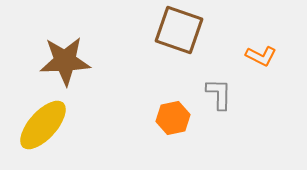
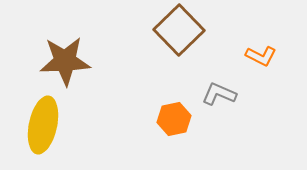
brown square: rotated 27 degrees clockwise
gray L-shape: rotated 68 degrees counterclockwise
orange hexagon: moved 1 px right, 1 px down
yellow ellipse: rotated 30 degrees counterclockwise
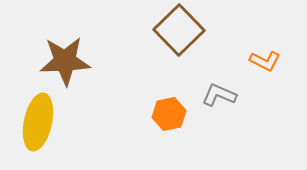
orange L-shape: moved 4 px right, 5 px down
gray L-shape: moved 1 px down
orange hexagon: moved 5 px left, 5 px up
yellow ellipse: moved 5 px left, 3 px up
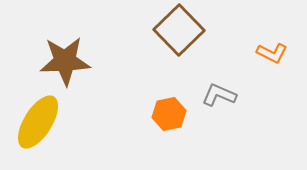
orange L-shape: moved 7 px right, 8 px up
yellow ellipse: rotated 20 degrees clockwise
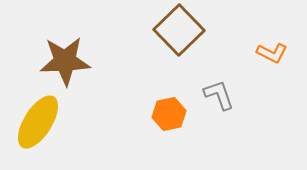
gray L-shape: rotated 48 degrees clockwise
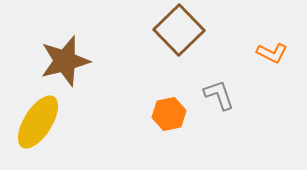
brown star: rotated 12 degrees counterclockwise
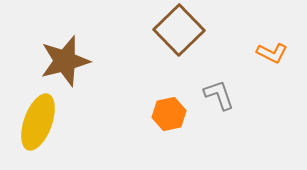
yellow ellipse: rotated 12 degrees counterclockwise
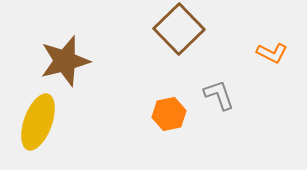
brown square: moved 1 px up
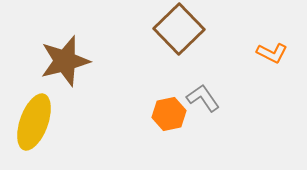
gray L-shape: moved 16 px left, 3 px down; rotated 16 degrees counterclockwise
yellow ellipse: moved 4 px left
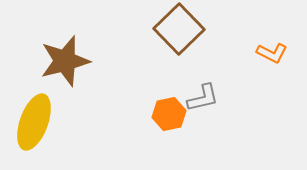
gray L-shape: rotated 112 degrees clockwise
